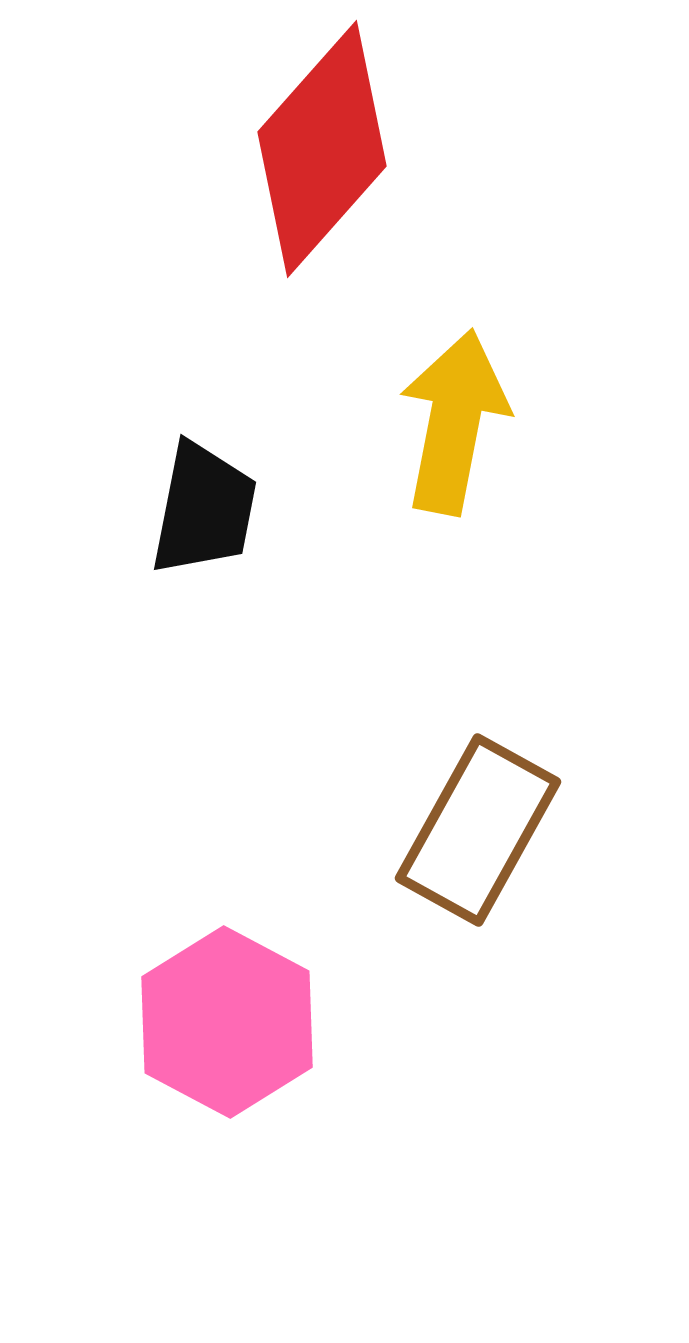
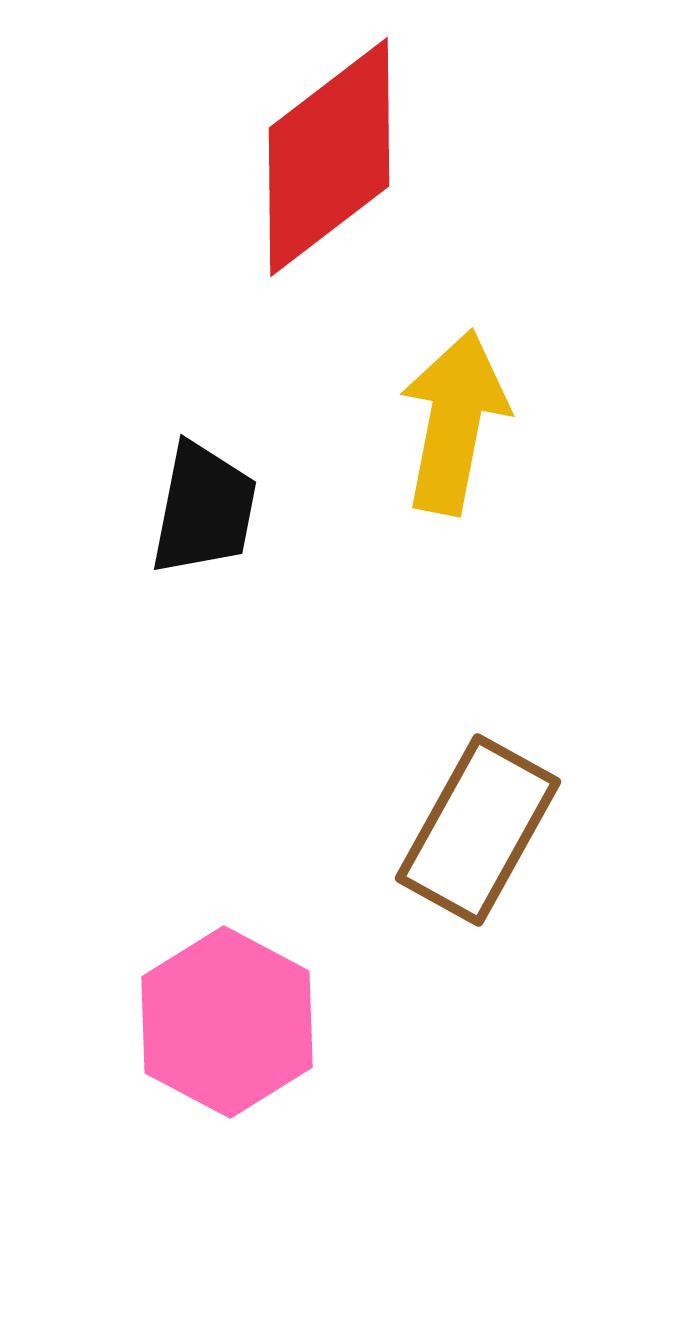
red diamond: moved 7 px right, 8 px down; rotated 11 degrees clockwise
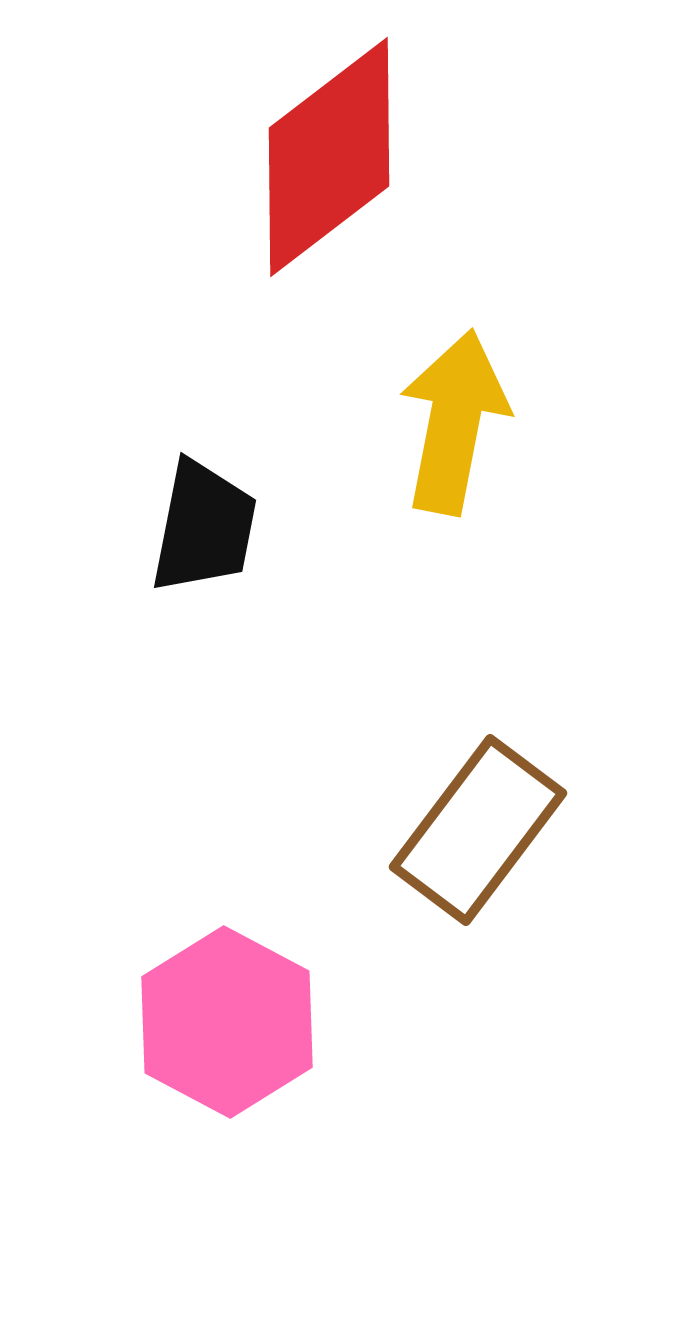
black trapezoid: moved 18 px down
brown rectangle: rotated 8 degrees clockwise
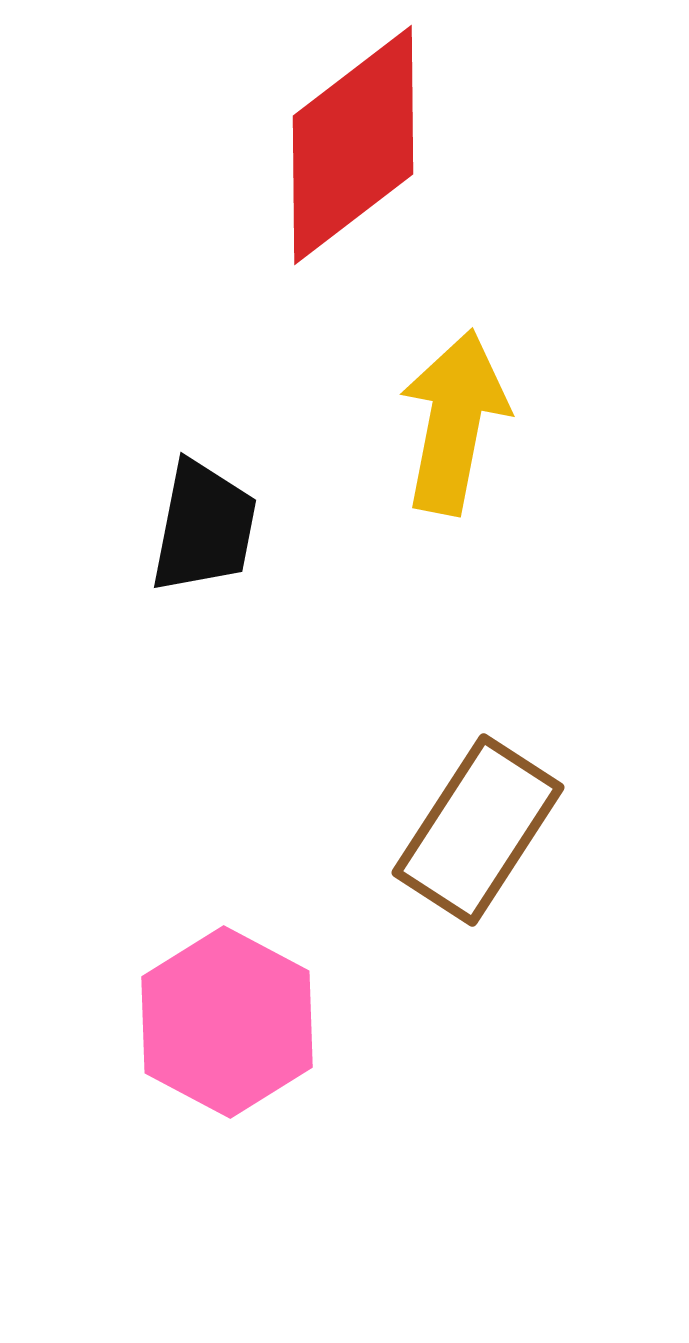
red diamond: moved 24 px right, 12 px up
brown rectangle: rotated 4 degrees counterclockwise
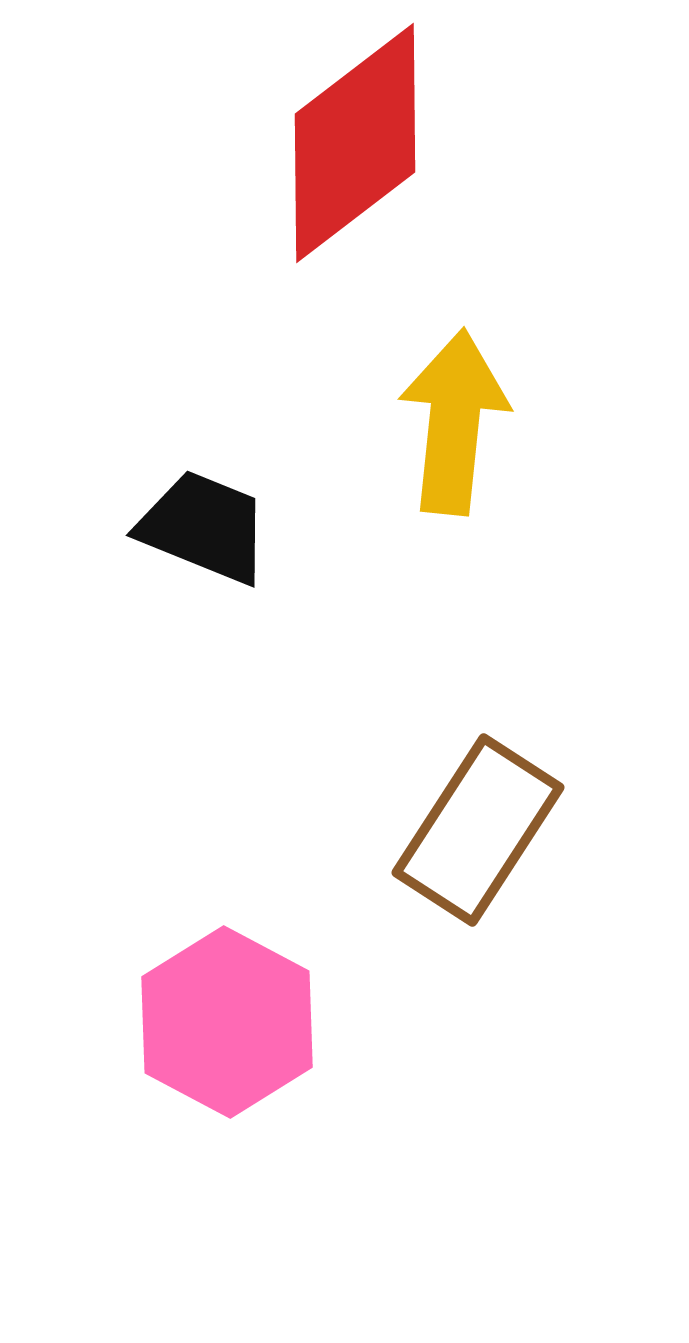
red diamond: moved 2 px right, 2 px up
yellow arrow: rotated 5 degrees counterclockwise
black trapezoid: rotated 79 degrees counterclockwise
